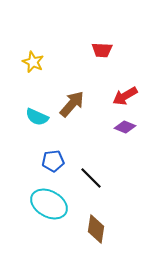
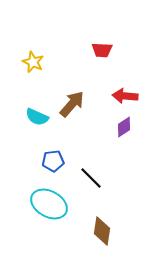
red arrow: rotated 35 degrees clockwise
purple diamond: moved 1 px left; rotated 55 degrees counterclockwise
brown diamond: moved 6 px right, 2 px down
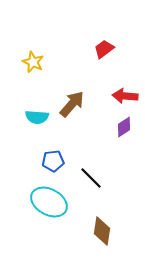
red trapezoid: moved 2 px right, 1 px up; rotated 140 degrees clockwise
cyan semicircle: rotated 20 degrees counterclockwise
cyan ellipse: moved 2 px up
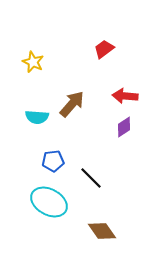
brown diamond: rotated 44 degrees counterclockwise
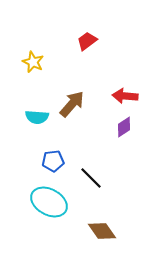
red trapezoid: moved 17 px left, 8 px up
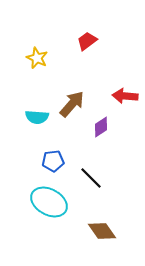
yellow star: moved 4 px right, 4 px up
purple diamond: moved 23 px left
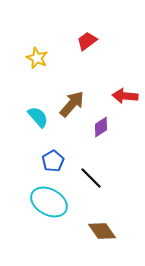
cyan semicircle: moved 1 px right; rotated 135 degrees counterclockwise
blue pentagon: rotated 25 degrees counterclockwise
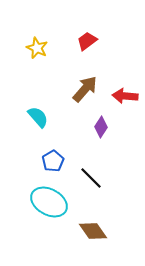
yellow star: moved 10 px up
brown arrow: moved 13 px right, 15 px up
purple diamond: rotated 25 degrees counterclockwise
brown diamond: moved 9 px left
